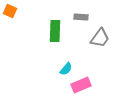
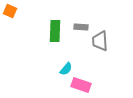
gray rectangle: moved 10 px down
gray trapezoid: moved 3 px down; rotated 140 degrees clockwise
pink rectangle: rotated 42 degrees clockwise
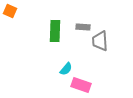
gray rectangle: moved 2 px right
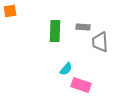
orange square: rotated 32 degrees counterclockwise
gray trapezoid: moved 1 px down
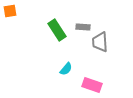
green rectangle: moved 2 px right, 1 px up; rotated 35 degrees counterclockwise
pink rectangle: moved 11 px right
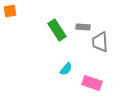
pink rectangle: moved 2 px up
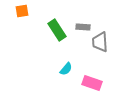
orange square: moved 12 px right
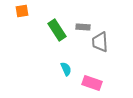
cyan semicircle: rotated 64 degrees counterclockwise
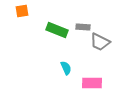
green rectangle: rotated 35 degrees counterclockwise
gray trapezoid: rotated 60 degrees counterclockwise
cyan semicircle: moved 1 px up
pink rectangle: rotated 18 degrees counterclockwise
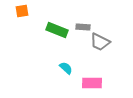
cyan semicircle: rotated 24 degrees counterclockwise
